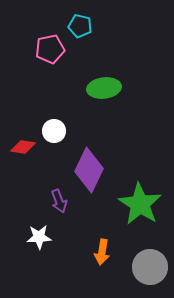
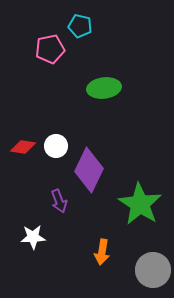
white circle: moved 2 px right, 15 px down
white star: moved 6 px left
gray circle: moved 3 px right, 3 px down
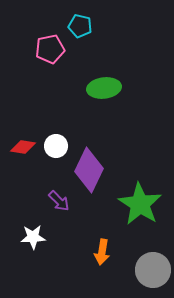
purple arrow: rotated 25 degrees counterclockwise
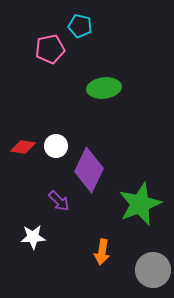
green star: rotated 18 degrees clockwise
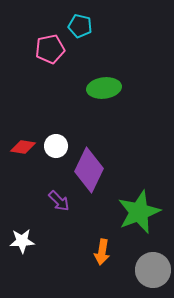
green star: moved 1 px left, 8 px down
white star: moved 11 px left, 4 px down
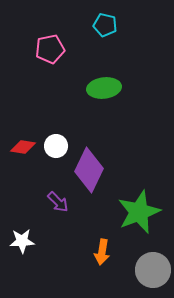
cyan pentagon: moved 25 px right, 1 px up
purple arrow: moved 1 px left, 1 px down
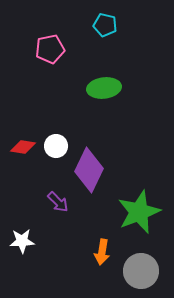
gray circle: moved 12 px left, 1 px down
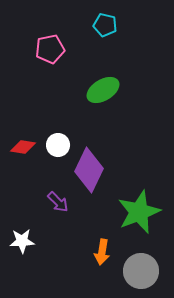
green ellipse: moved 1 px left, 2 px down; rotated 24 degrees counterclockwise
white circle: moved 2 px right, 1 px up
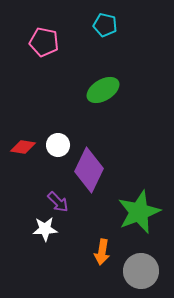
pink pentagon: moved 6 px left, 7 px up; rotated 24 degrees clockwise
white star: moved 23 px right, 12 px up
